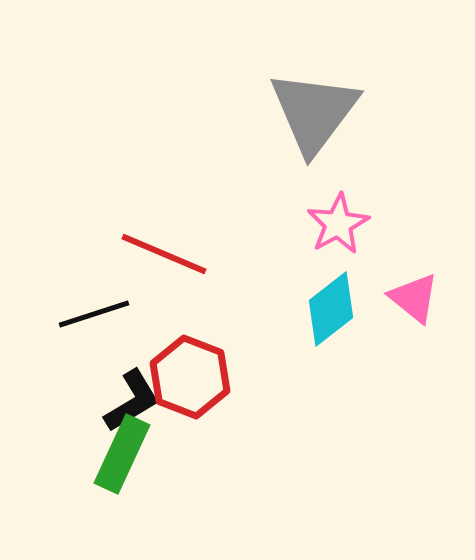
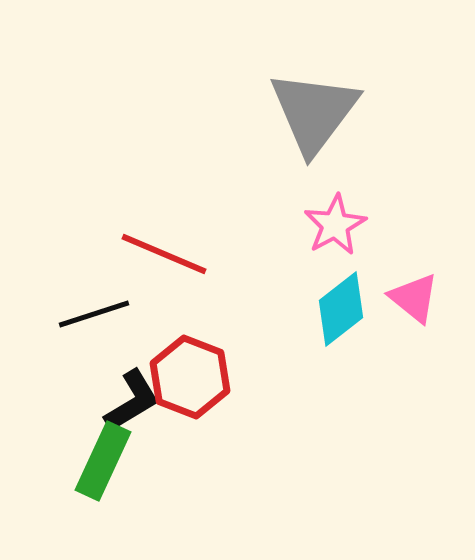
pink star: moved 3 px left, 1 px down
cyan diamond: moved 10 px right
green rectangle: moved 19 px left, 7 px down
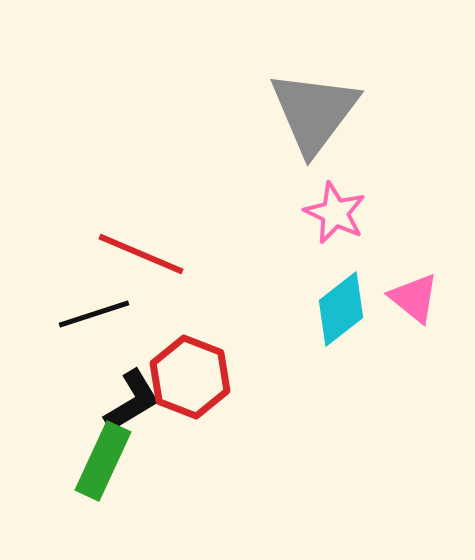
pink star: moved 12 px up; rotated 18 degrees counterclockwise
red line: moved 23 px left
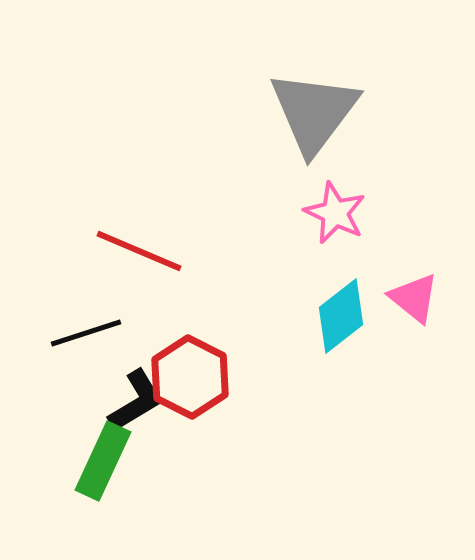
red line: moved 2 px left, 3 px up
cyan diamond: moved 7 px down
black line: moved 8 px left, 19 px down
red hexagon: rotated 6 degrees clockwise
black L-shape: moved 4 px right
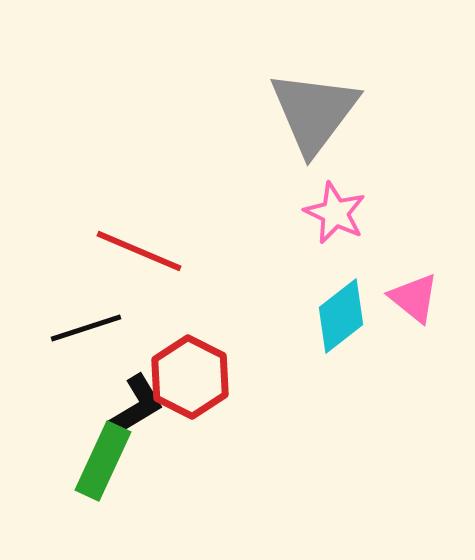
black line: moved 5 px up
black L-shape: moved 5 px down
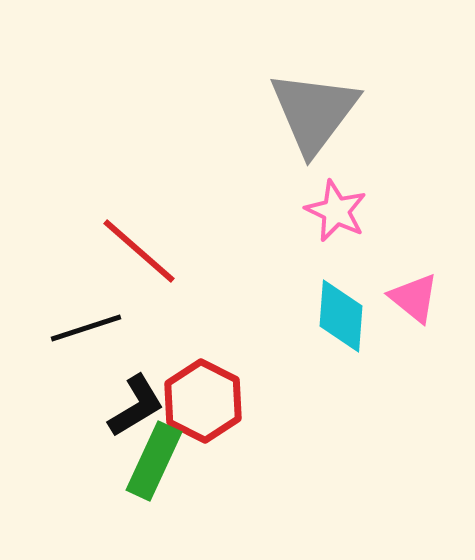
pink star: moved 1 px right, 2 px up
red line: rotated 18 degrees clockwise
cyan diamond: rotated 48 degrees counterclockwise
red hexagon: moved 13 px right, 24 px down
green rectangle: moved 51 px right
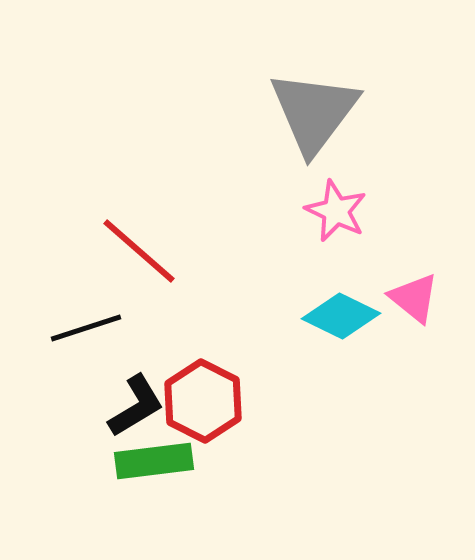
cyan diamond: rotated 68 degrees counterclockwise
green rectangle: rotated 58 degrees clockwise
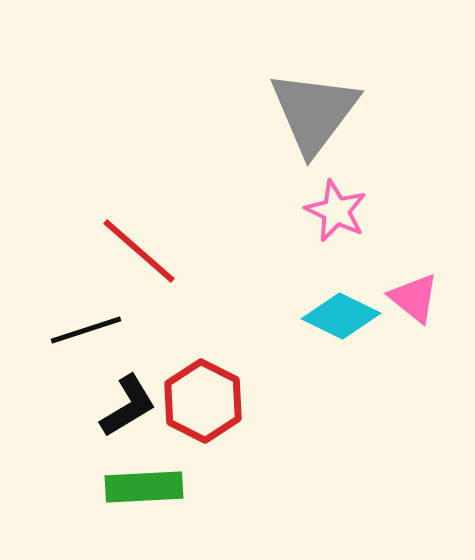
black line: moved 2 px down
black L-shape: moved 8 px left
green rectangle: moved 10 px left, 26 px down; rotated 4 degrees clockwise
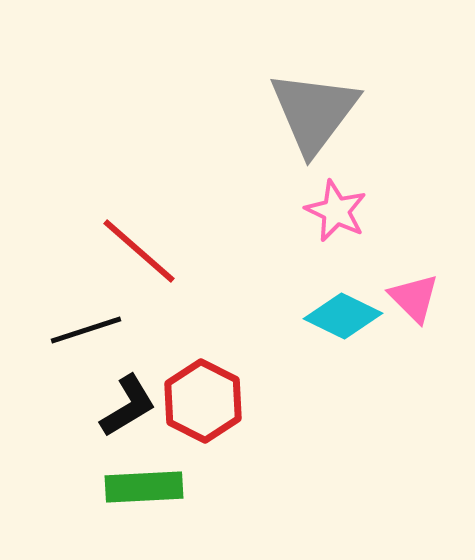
pink triangle: rotated 6 degrees clockwise
cyan diamond: moved 2 px right
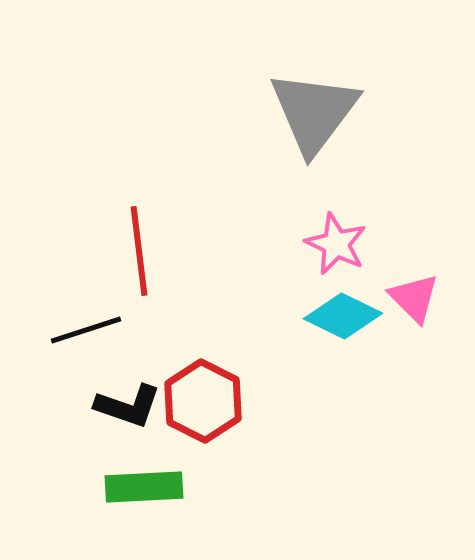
pink star: moved 33 px down
red line: rotated 42 degrees clockwise
black L-shape: rotated 50 degrees clockwise
